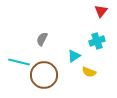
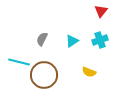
cyan cross: moved 3 px right, 1 px up
cyan triangle: moved 2 px left, 15 px up
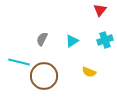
red triangle: moved 1 px left, 1 px up
cyan cross: moved 5 px right
brown circle: moved 1 px down
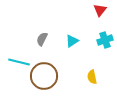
yellow semicircle: moved 3 px right, 5 px down; rotated 56 degrees clockwise
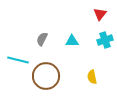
red triangle: moved 4 px down
cyan triangle: rotated 32 degrees clockwise
cyan line: moved 1 px left, 2 px up
brown circle: moved 2 px right
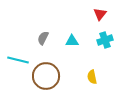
gray semicircle: moved 1 px right, 1 px up
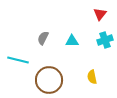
brown circle: moved 3 px right, 4 px down
